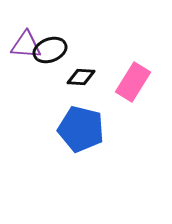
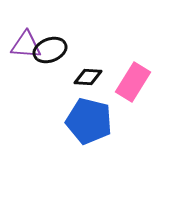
black diamond: moved 7 px right
blue pentagon: moved 8 px right, 8 px up
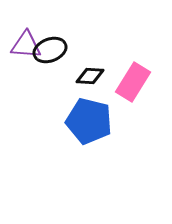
black diamond: moved 2 px right, 1 px up
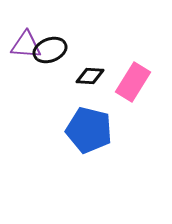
blue pentagon: moved 9 px down
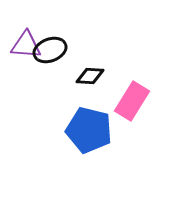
pink rectangle: moved 1 px left, 19 px down
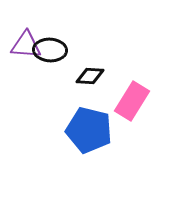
black ellipse: rotated 24 degrees clockwise
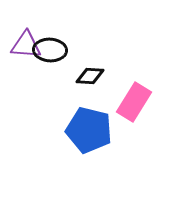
pink rectangle: moved 2 px right, 1 px down
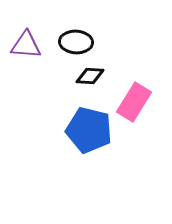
black ellipse: moved 26 px right, 8 px up
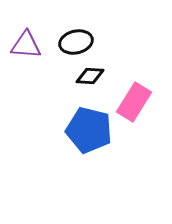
black ellipse: rotated 16 degrees counterclockwise
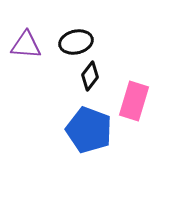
black diamond: rotated 56 degrees counterclockwise
pink rectangle: moved 1 px up; rotated 15 degrees counterclockwise
blue pentagon: rotated 6 degrees clockwise
